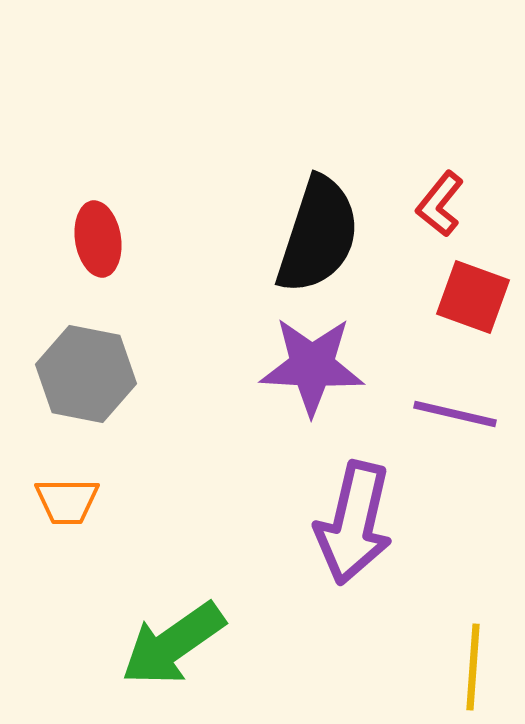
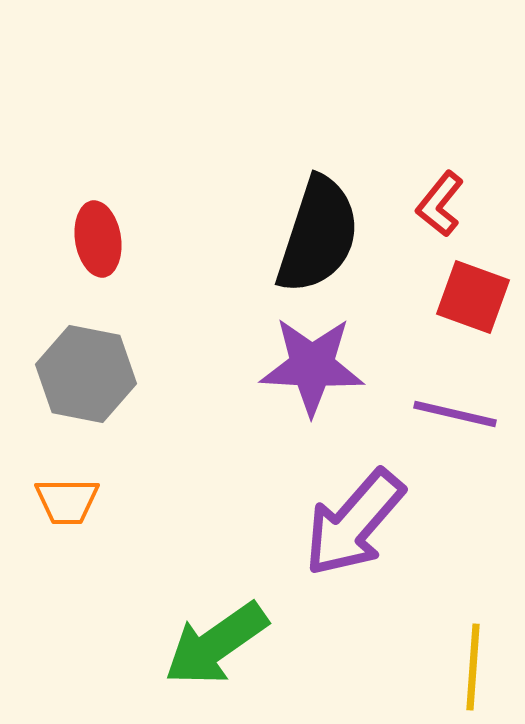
purple arrow: rotated 28 degrees clockwise
green arrow: moved 43 px right
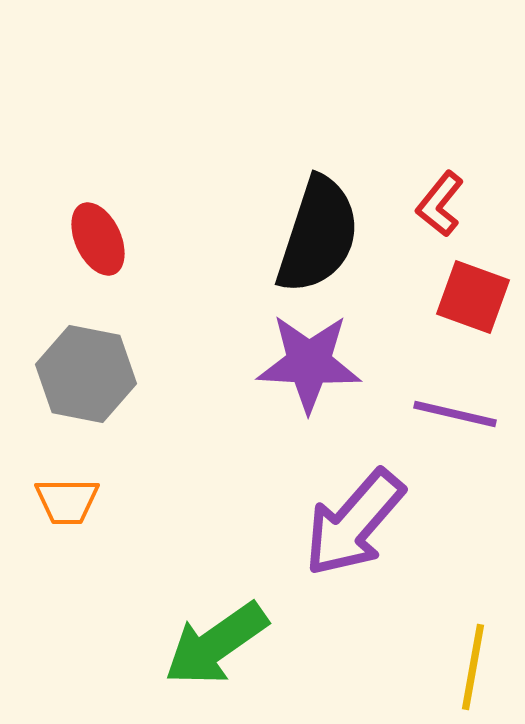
red ellipse: rotated 16 degrees counterclockwise
purple star: moved 3 px left, 3 px up
yellow line: rotated 6 degrees clockwise
